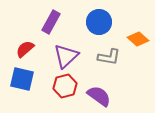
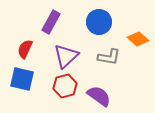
red semicircle: rotated 24 degrees counterclockwise
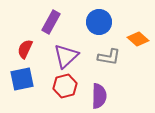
blue square: rotated 25 degrees counterclockwise
purple semicircle: rotated 55 degrees clockwise
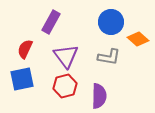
blue circle: moved 12 px right
purple triangle: rotated 24 degrees counterclockwise
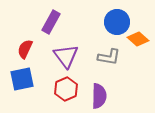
blue circle: moved 6 px right
red hexagon: moved 1 px right, 3 px down; rotated 10 degrees counterclockwise
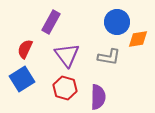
orange diamond: rotated 50 degrees counterclockwise
purple triangle: moved 1 px right, 1 px up
blue square: rotated 20 degrees counterclockwise
red hexagon: moved 1 px left, 1 px up; rotated 20 degrees counterclockwise
purple semicircle: moved 1 px left, 1 px down
